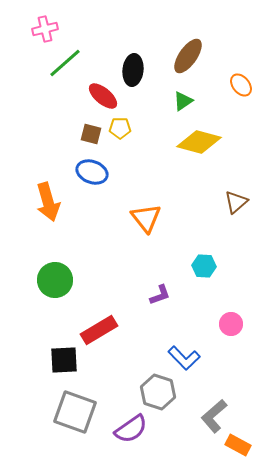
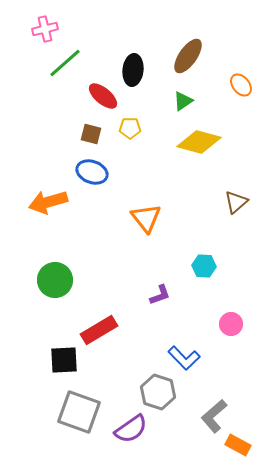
yellow pentagon: moved 10 px right
orange arrow: rotated 90 degrees clockwise
gray square: moved 4 px right
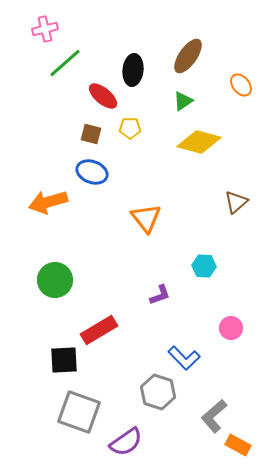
pink circle: moved 4 px down
purple semicircle: moved 5 px left, 13 px down
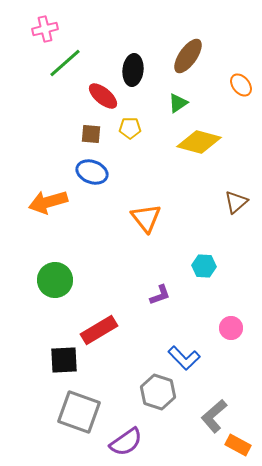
green triangle: moved 5 px left, 2 px down
brown square: rotated 10 degrees counterclockwise
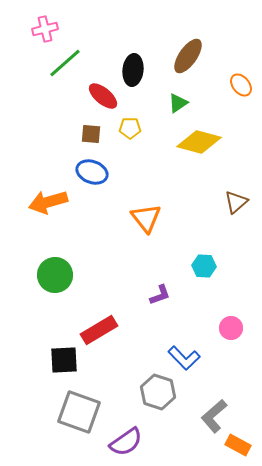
green circle: moved 5 px up
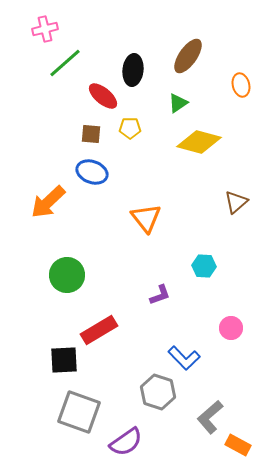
orange ellipse: rotated 25 degrees clockwise
orange arrow: rotated 27 degrees counterclockwise
green circle: moved 12 px right
gray L-shape: moved 4 px left, 1 px down
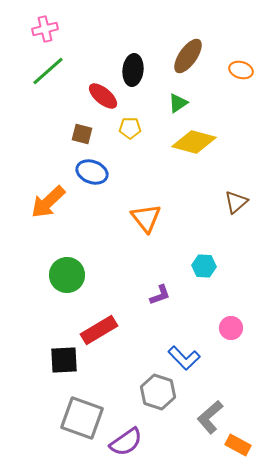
green line: moved 17 px left, 8 px down
orange ellipse: moved 15 px up; rotated 60 degrees counterclockwise
brown square: moved 9 px left; rotated 10 degrees clockwise
yellow diamond: moved 5 px left
gray square: moved 3 px right, 6 px down
